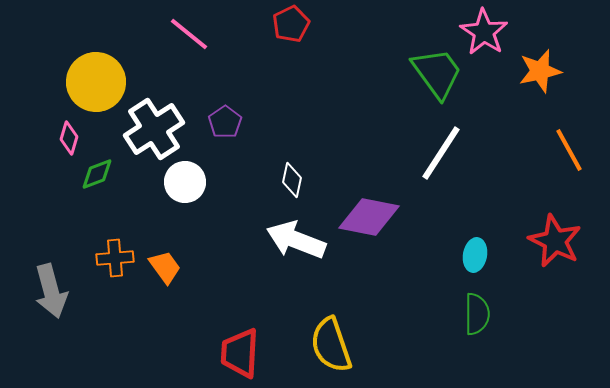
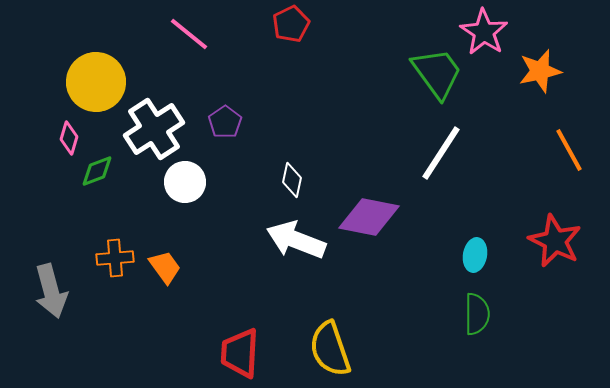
green diamond: moved 3 px up
yellow semicircle: moved 1 px left, 4 px down
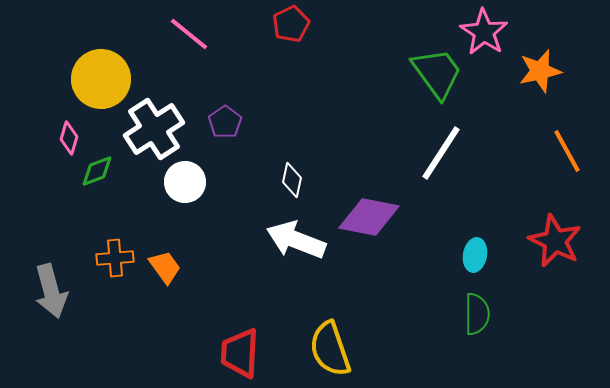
yellow circle: moved 5 px right, 3 px up
orange line: moved 2 px left, 1 px down
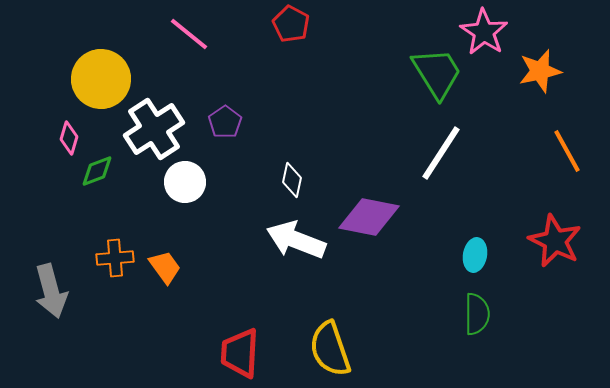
red pentagon: rotated 18 degrees counterclockwise
green trapezoid: rotated 4 degrees clockwise
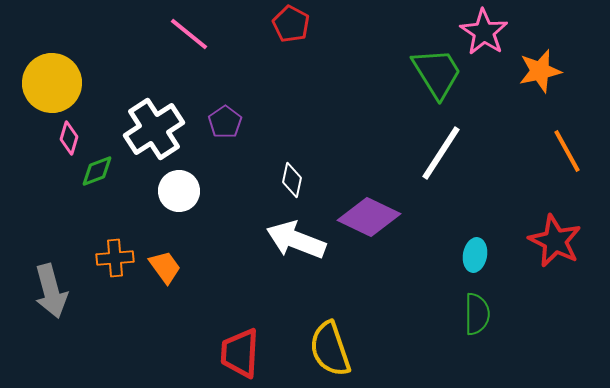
yellow circle: moved 49 px left, 4 px down
white circle: moved 6 px left, 9 px down
purple diamond: rotated 14 degrees clockwise
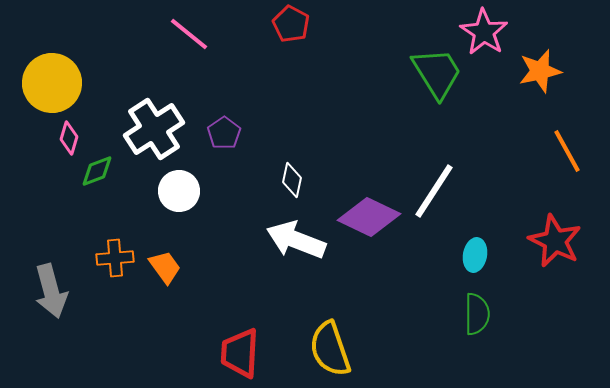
purple pentagon: moved 1 px left, 11 px down
white line: moved 7 px left, 38 px down
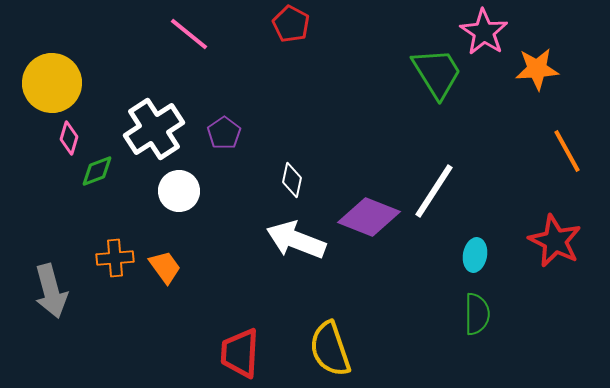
orange star: moved 3 px left, 2 px up; rotated 9 degrees clockwise
purple diamond: rotated 4 degrees counterclockwise
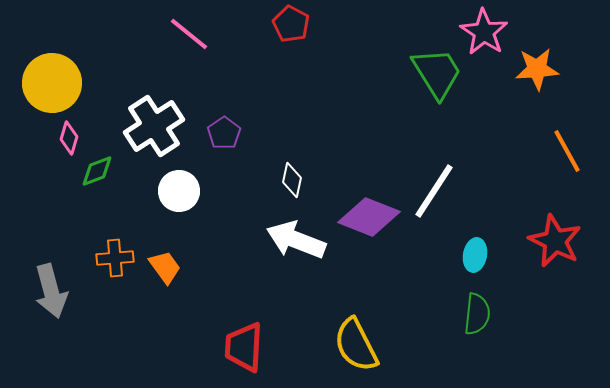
white cross: moved 3 px up
green semicircle: rotated 6 degrees clockwise
yellow semicircle: moved 26 px right, 4 px up; rotated 8 degrees counterclockwise
red trapezoid: moved 4 px right, 6 px up
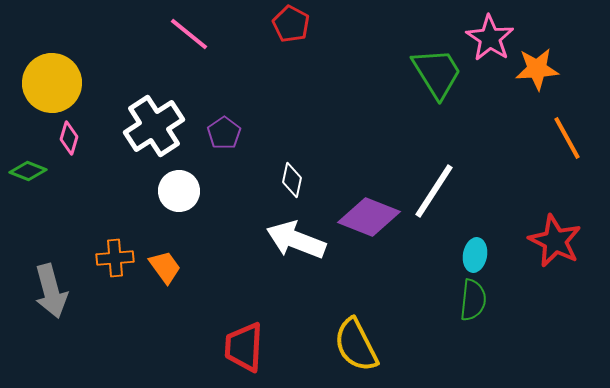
pink star: moved 6 px right, 6 px down
orange line: moved 13 px up
green diamond: moved 69 px left; rotated 42 degrees clockwise
green semicircle: moved 4 px left, 14 px up
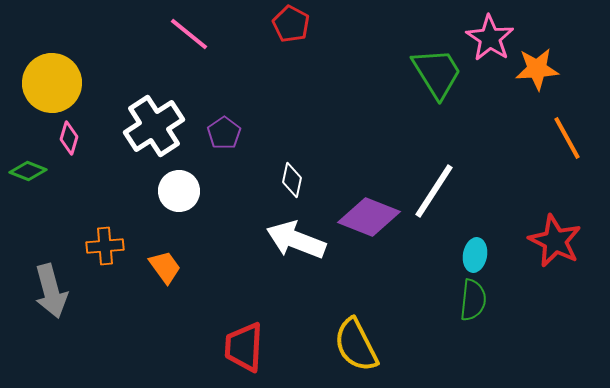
orange cross: moved 10 px left, 12 px up
